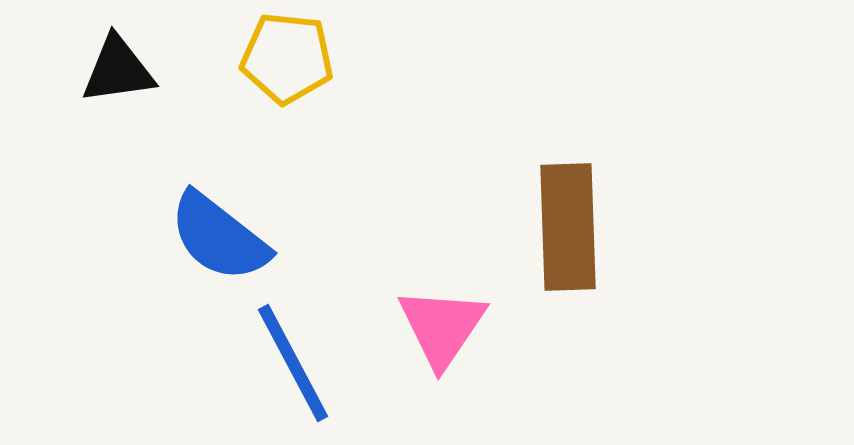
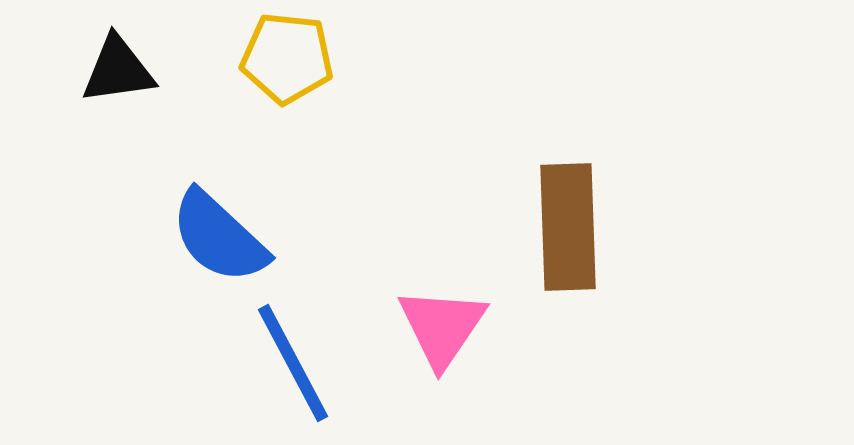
blue semicircle: rotated 5 degrees clockwise
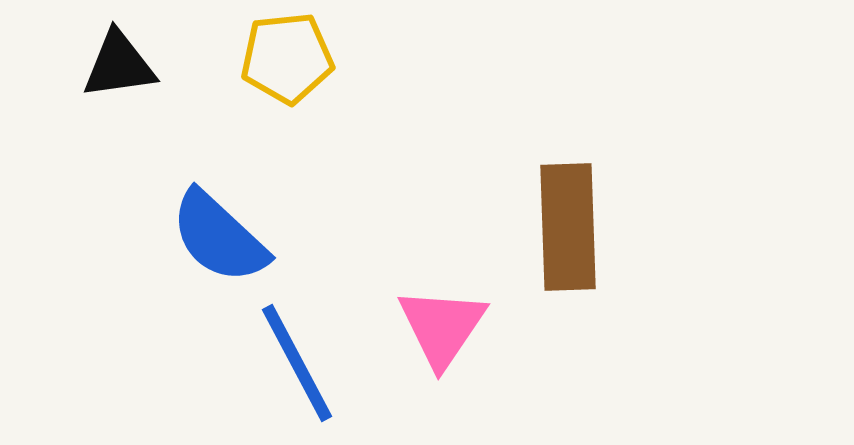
yellow pentagon: rotated 12 degrees counterclockwise
black triangle: moved 1 px right, 5 px up
blue line: moved 4 px right
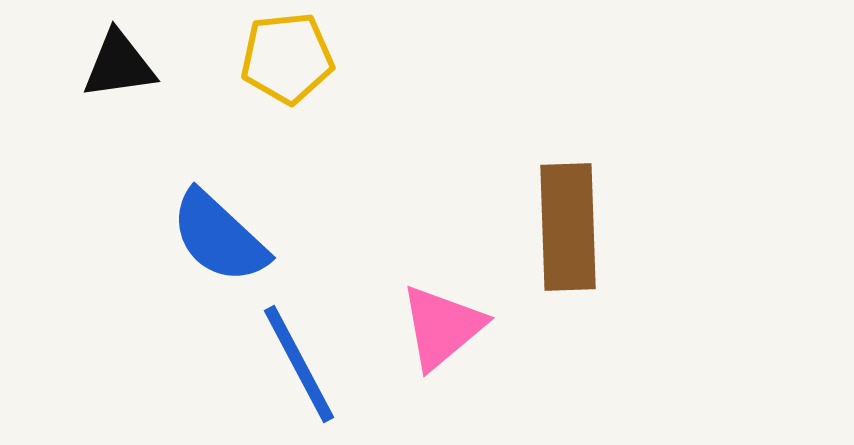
pink triangle: rotated 16 degrees clockwise
blue line: moved 2 px right, 1 px down
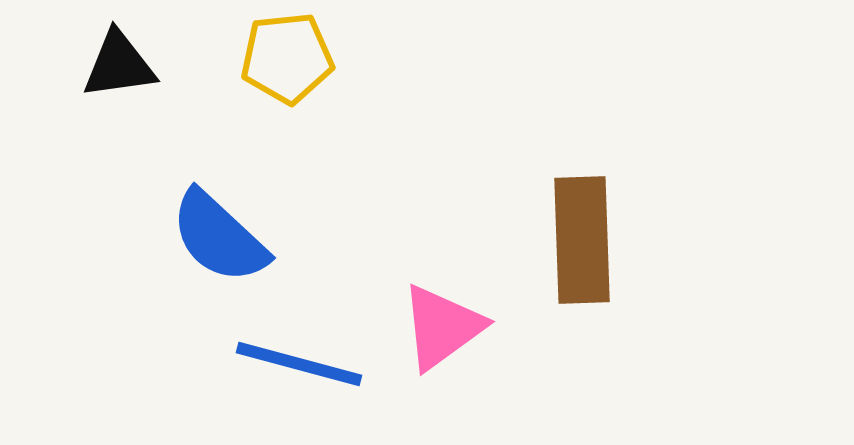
brown rectangle: moved 14 px right, 13 px down
pink triangle: rotated 4 degrees clockwise
blue line: rotated 47 degrees counterclockwise
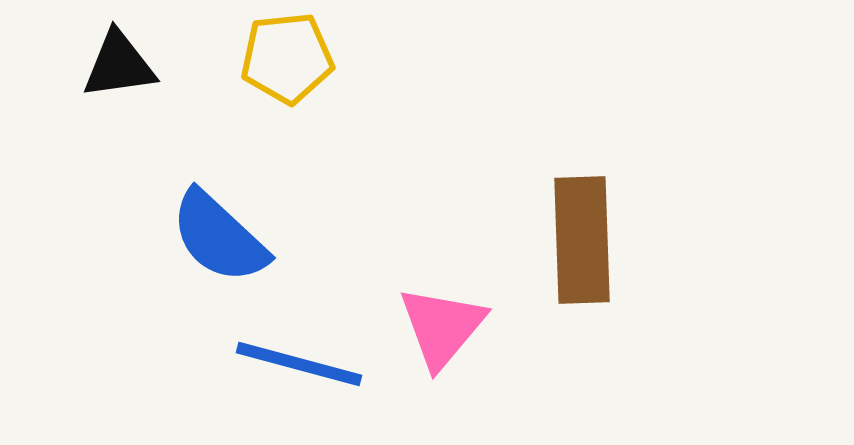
pink triangle: rotated 14 degrees counterclockwise
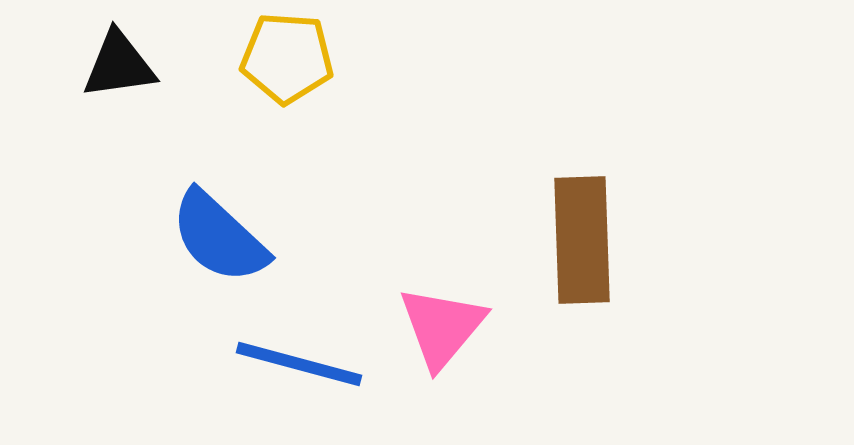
yellow pentagon: rotated 10 degrees clockwise
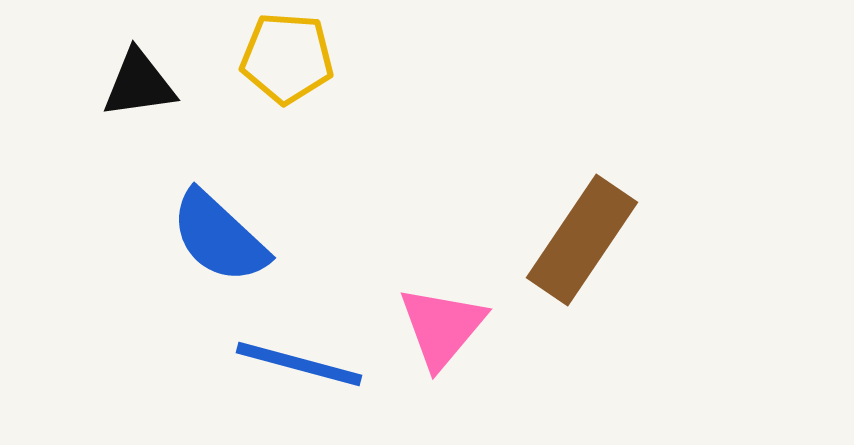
black triangle: moved 20 px right, 19 px down
brown rectangle: rotated 36 degrees clockwise
